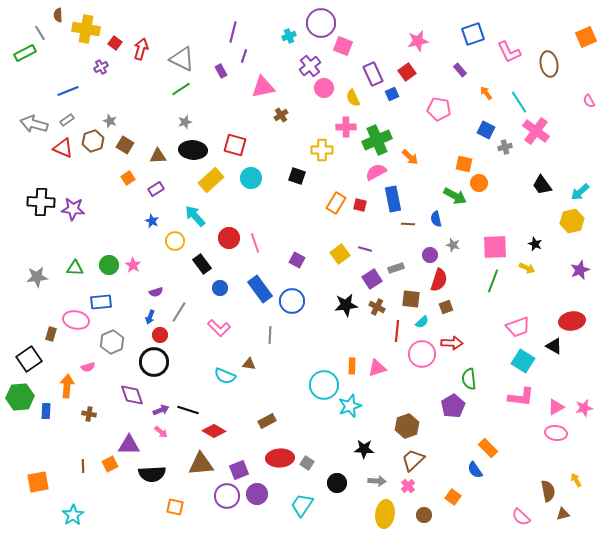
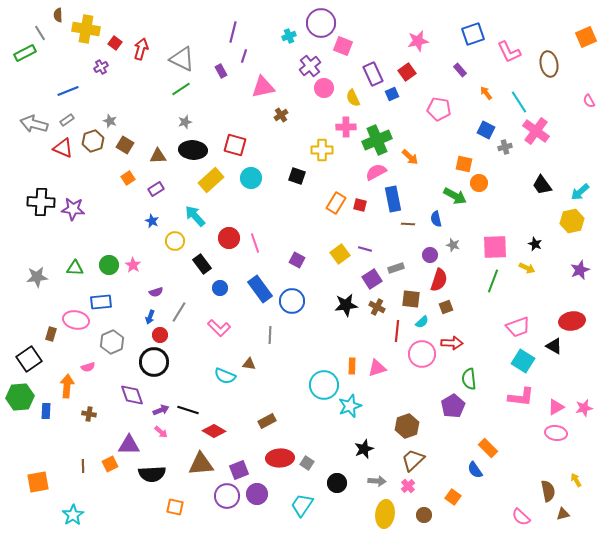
black star at (364, 449): rotated 24 degrees counterclockwise
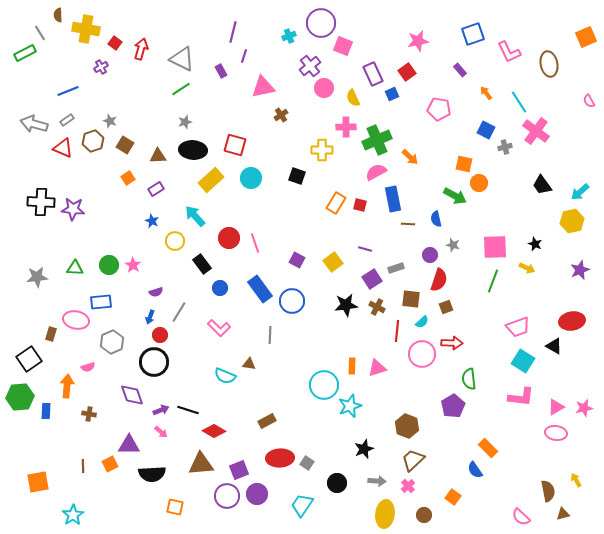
yellow square at (340, 254): moved 7 px left, 8 px down
brown hexagon at (407, 426): rotated 20 degrees counterclockwise
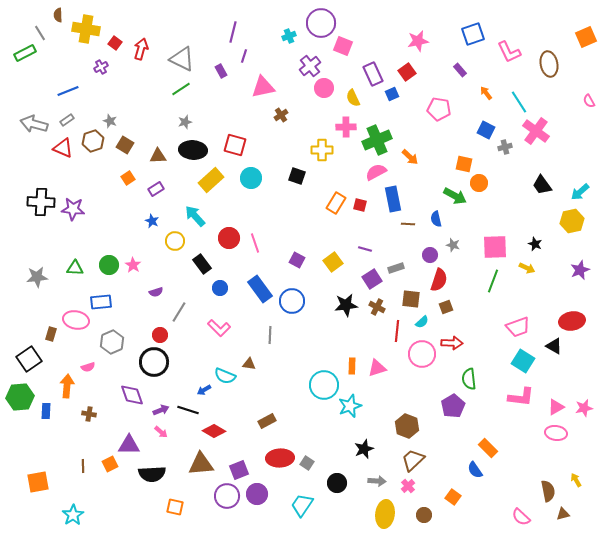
blue arrow at (150, 317): moved 54 px right, 73 px down; rotated 40 degrees clockwise
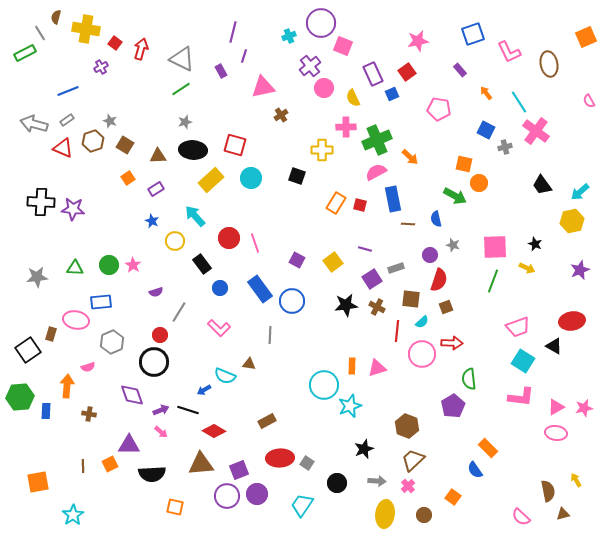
brown semicircle at (58, 15): moved 2 px left, 2 px down; rotated 16 degrees clockwise
black square at (29, 359): moved 1 px left, 9 px up
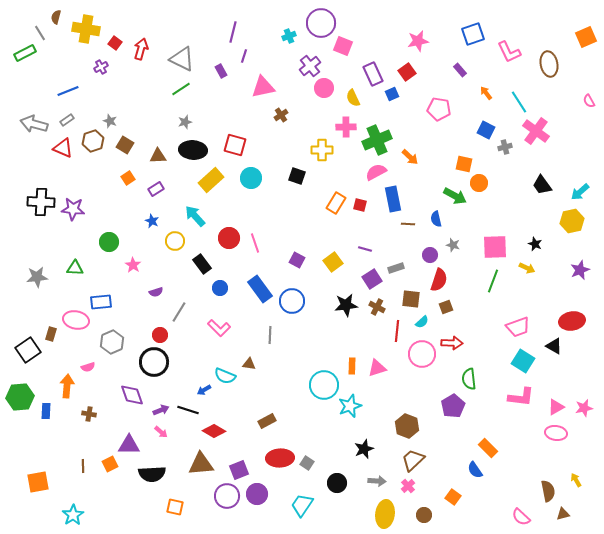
green circle at (109, 265): moved 23 px up
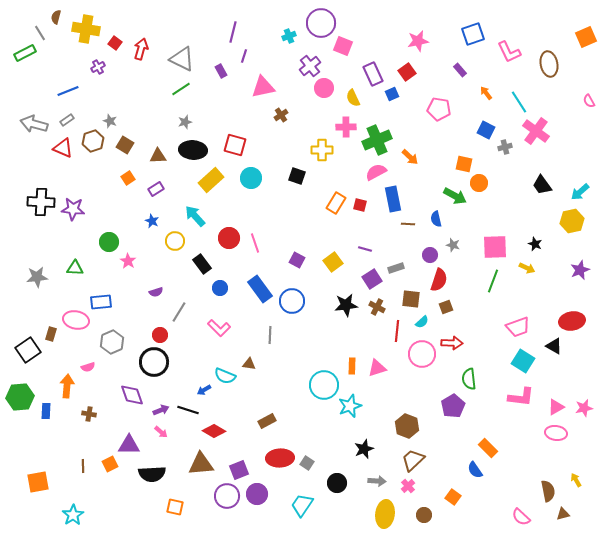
purple cross at (101, 67): moved 3 px left
pink star at (133, 265): moved 5 px left, 4 px up
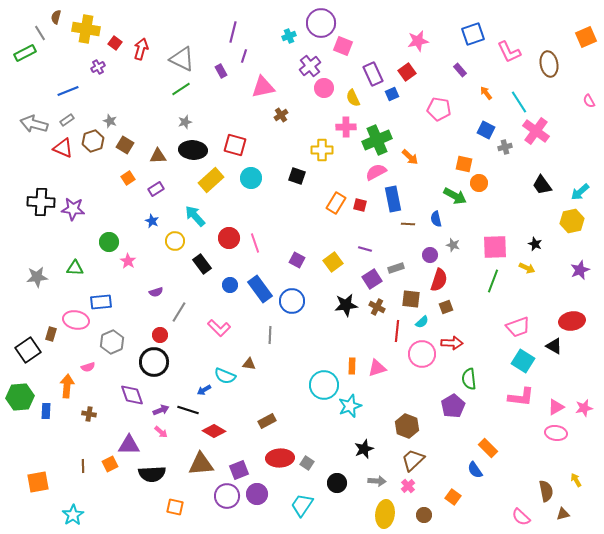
blue circle at (220, 288): moved 10 px right, 3 px up
brown semicircle at (548, 491): moved 2 px left
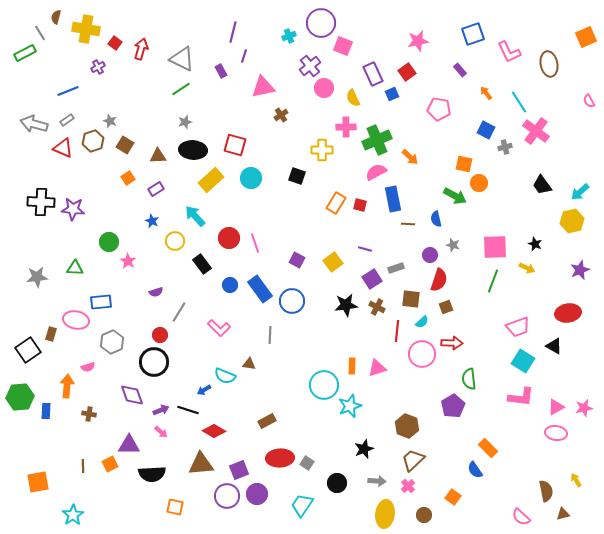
red ellipse at (572, 321): moved 4 px left, 8 px up
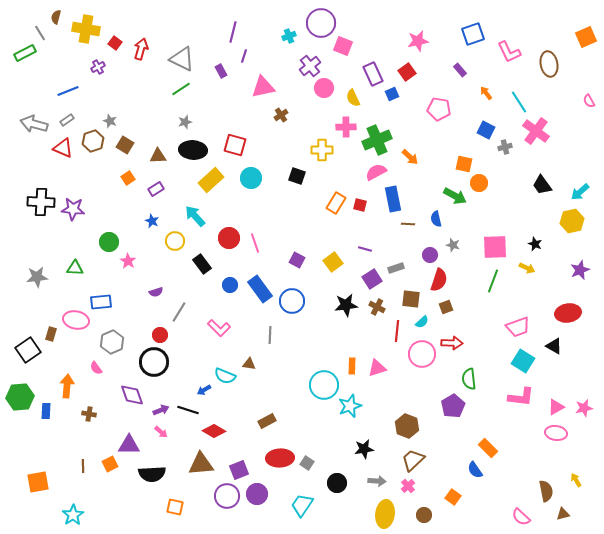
pink semicircle at (88, 367): moved 8 px right, 1 px down; rotated 72 degrees clockwise
black star at (364, 449): rotated 12 degrees clockwise
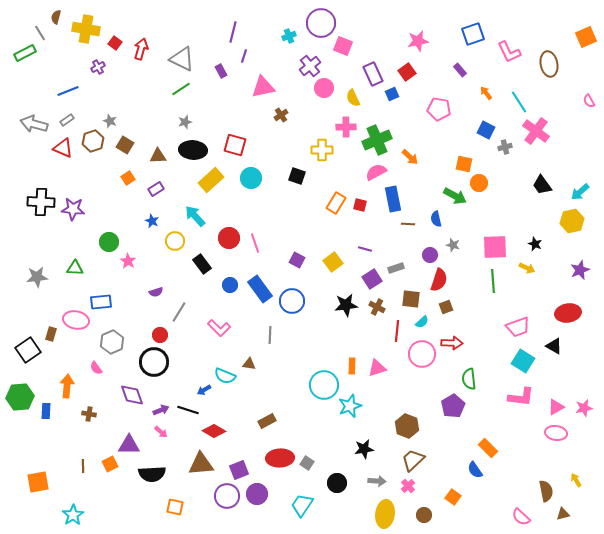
green line at (493, 281): rotated 25 degrees counterclockwise
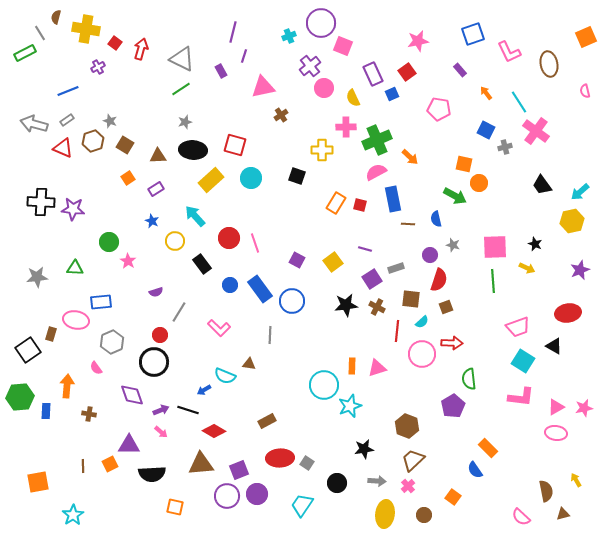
pink semicircle at (589, 101): moved 4 px left, 10 px up; rotated 16 degrees clockwise
